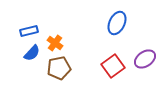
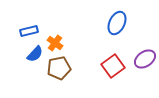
blue semicircle: moved 3 px right, 1 px down
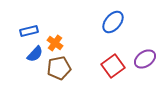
blue ellipse: moved 4 px left, 1 px up; rotated 15 degrees clockwise
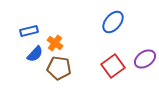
brown pentagon: rotated 20 degrees clockwise
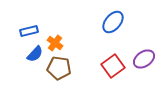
purple ellipse: moved 1 px left
